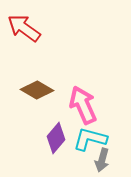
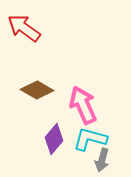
purple diamond: moved 2 px left, 1 px down
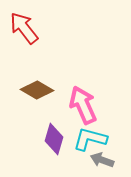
red arrow: rotated 16 degrees clockwise
purple diamond: rotated 24 degrees counterclockwise
gray arrow: rotated 95 degrees clockwise
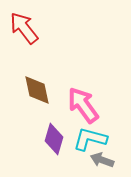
brown diamond: rotated 48 degrees clockwise
pink arrow: rotated 12 degrees counterclockwise
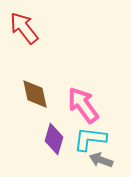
brown diamond: moved 2 px left, 4 px down
cyan L-shape: rotated 8 degrees counterclockwise
gray arrow: moved 1 px left
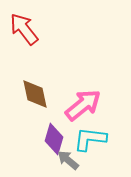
red arrow: moved 1 px down
pink arrow: rotated 87 degrees clockwise
gray arrow: moved 33 px left; rotated 20 degrees clockwise
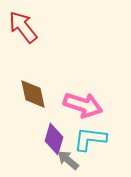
red arrow: moved 1 px left, 2 px up
brown diamond: moved 2 px left
pink arrow: rotated 57 degrees clockwise
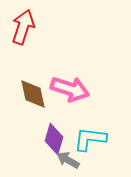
red arrow: rotated 56 degrees clockwise
pink arrow: moved 13 px left, 16 px up
gray arrow: rotated 10 degrees counterclockwise
